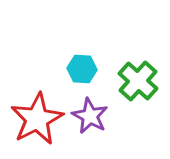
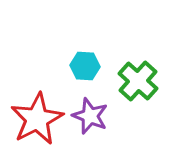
cyan hexagon: moved 3 px right, 3 px up
purple star: rotated 6 degrees counterclockwise
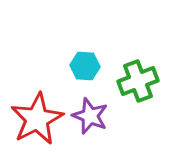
green cross: rotated 27 degrees clockwise
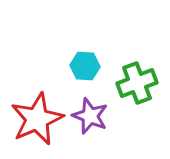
green cross: moved 1 px left, 2 px down
red star: rotated 4 degrees clockwise
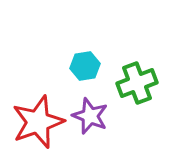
cyan hexagon: rotated 12 degrees counterclockwise
red star: moved 1 px right, 3 px down; rotated 4 degrees clockwise
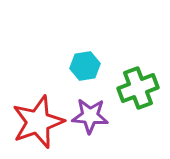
green cross: moved 1 px right, 5 px down
purple star: rotated 18 degrees counterclockwise
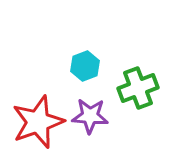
cyan hexagon: rotated 12 degrees counterclockwise
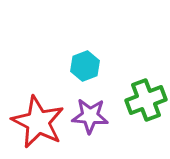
green cross: moved 8 px right, 12 px down
red star: rotated 26 degrees counterclockwise
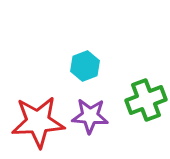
red star: rotated 30 degrees counterclockwise
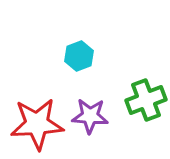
cyan hexagon: moved 6 px left, 10 px up
red star: moved 1 px left, 2 px down
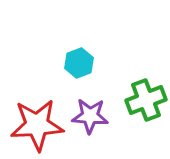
cyan hexagon: moved 7 px down
red star: moved 1 px down
